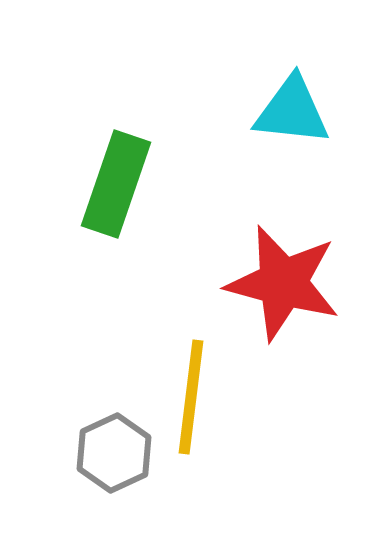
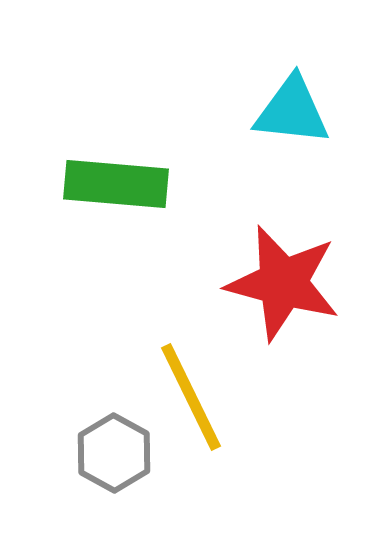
green rectangle: rotated 76 degrees clockwise
yellow line: rotated 33 degrees counterclockwise
gray hexagon: rotated 6 degrees counterclockwise
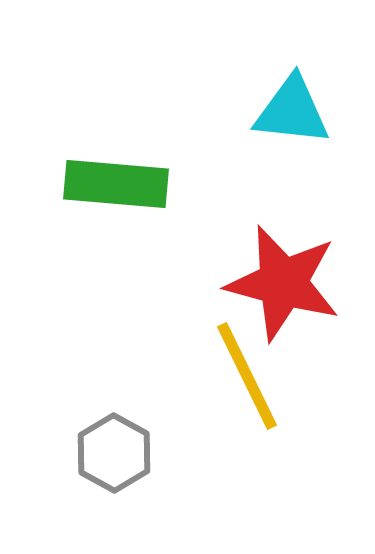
yellow line: moved 56 px right, 21 px up
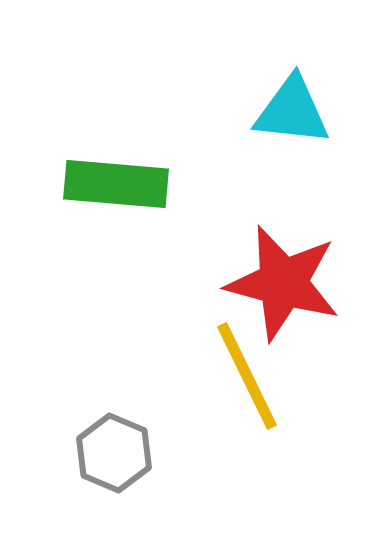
gray hexagon: rotated 6 degrees counterclockwise
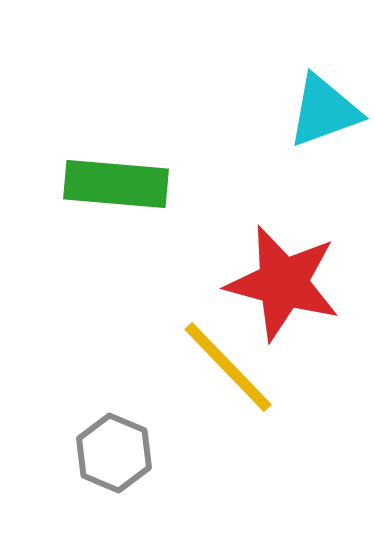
cyan triangle: moved 32 px right; rotated 26 degrees counterclockwise
yellow line: moved 19 px left, 9 px up; rotated 18 degrees counterclockwise
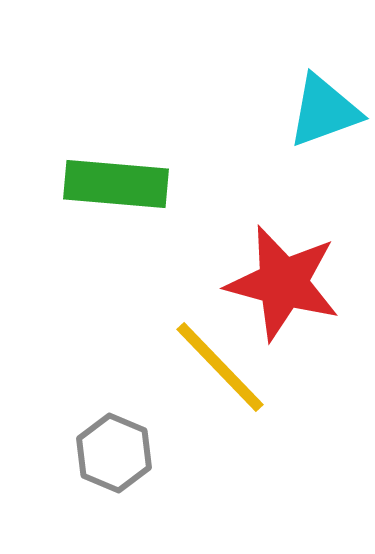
yellow line: moved 8 px left
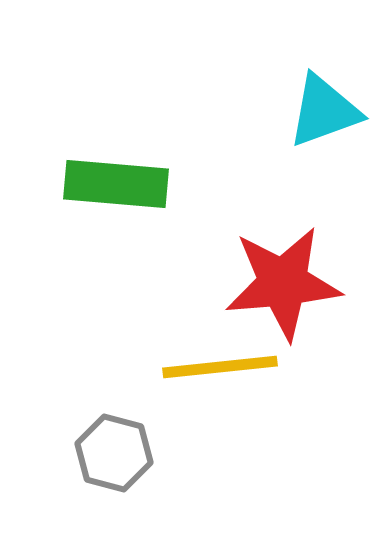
red star: rotated 20 degrees counterclockwise
yellow line: rotated 52 degrees counterclockwise
gray hexagon: rotated 8 degrees counterclockwise
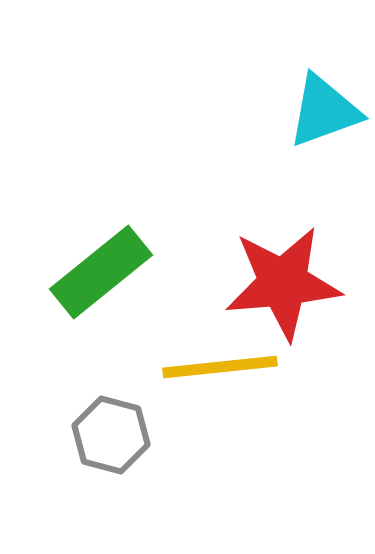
green rectangle: moved 15 px left, 88 px down; rotated 44 degrees counterclockwise
gray hexagon: moved 3 px left, 18 px up
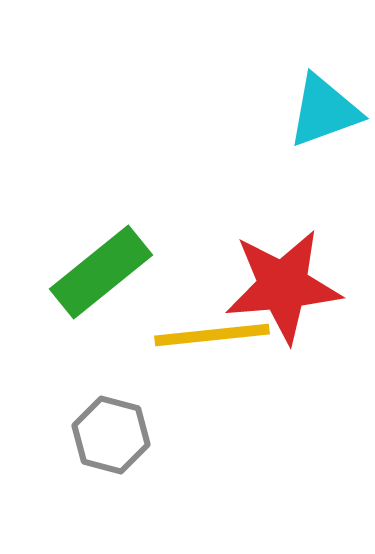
red star: moved 3 px down
yellow line: moved 8 px left, 32 px up
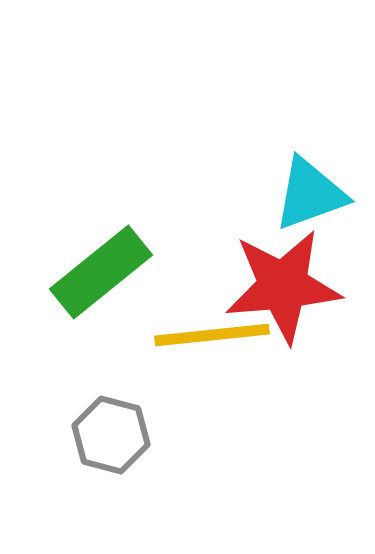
cyan triangle: moved 14 px left, 83 px down
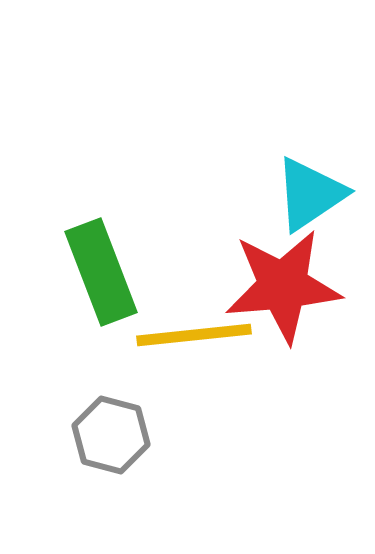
cyan triangle: rotated 14 degrees counterclockwise
green rectangle: rotated 72 degrees counterclockwise
yellow line: moved 18 px left
